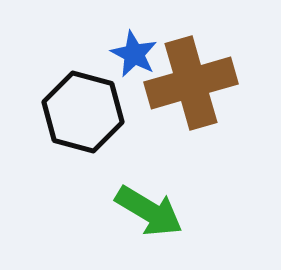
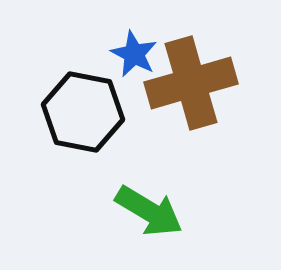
black hexagon: rotated 4 degrees counterclockwise
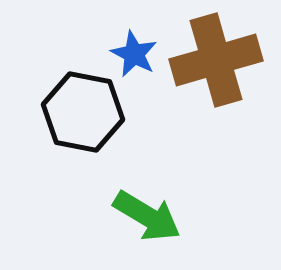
brown cross: moved 25 px right, 23 px up
green arrow: moved 2 px left, 5 px down
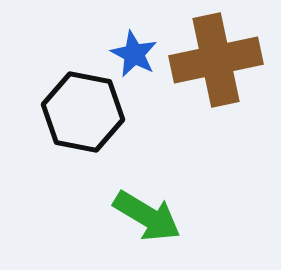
brown cross: rotated 4 degrees clockwise
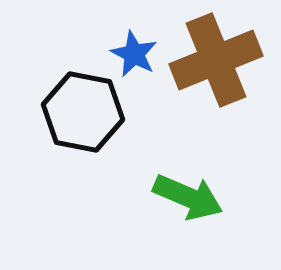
brown cross: rotated 10 degrees counterclockwise
green arrow: moved 41 px right, 19 px up; rotated 8 degrees counterclockwise
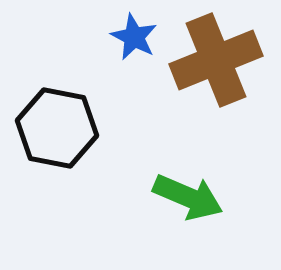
blue star: moved 17 px up
black hexagon: moved 26 px left, 16 px down
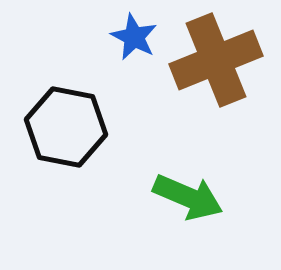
black hexagon: moved 9 px right, 1 px up
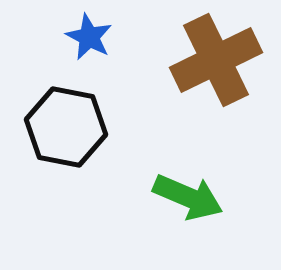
blue star: moved 45 px left
brown cross: rotated 4 degrees counterclockwise
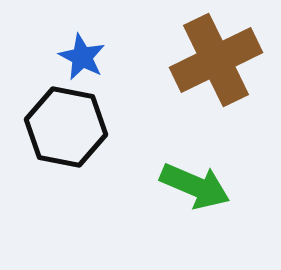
blue star: moved 7 px left, 20 px down
green arrow: moved 7 px right, 11 px up
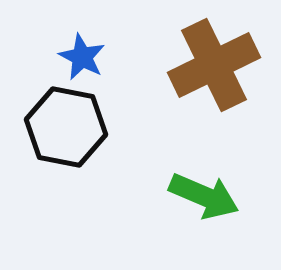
brown cross: moved 2 px left, 5 px down
green arrow: moved 9 px right, 10 px down
